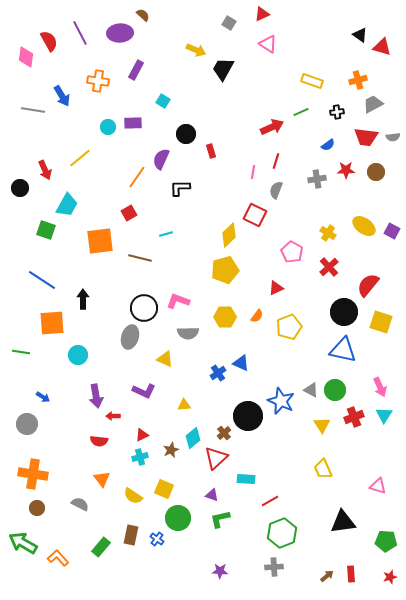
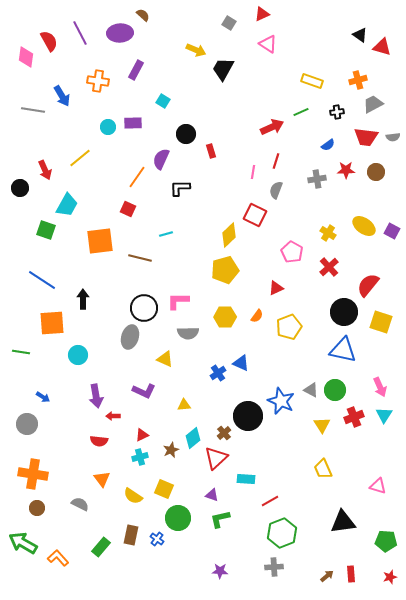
red square at (129, 213): moved 1 px left, 4 px up; rotated 35 degrees counterclockwise
pink L-shape at (178, 301): rotated 20 degrees counterclockwise
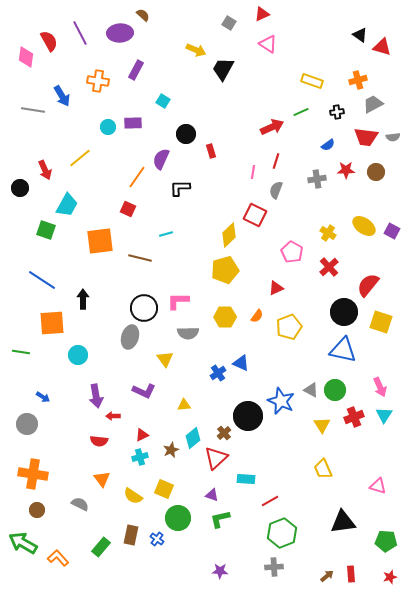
yellow triangle at (165, 359): rotated 30 degrees clockwise
brown circle at (37, 508): moved 2 px down
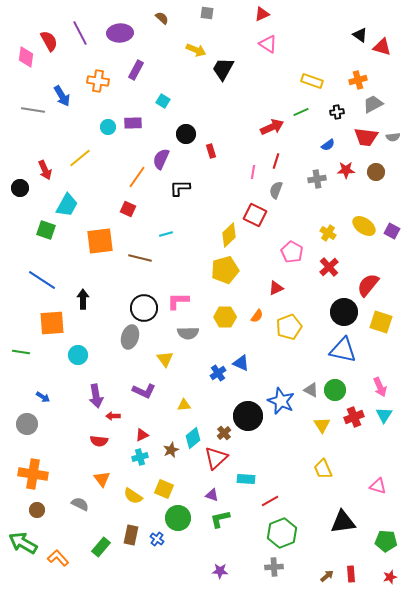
brown semicircle at (143, 15): moved 19 px right, 3 px down
gray square at (229, 23): moved 22 px left, 10 px up; rotated 24 degrees counterclockwise
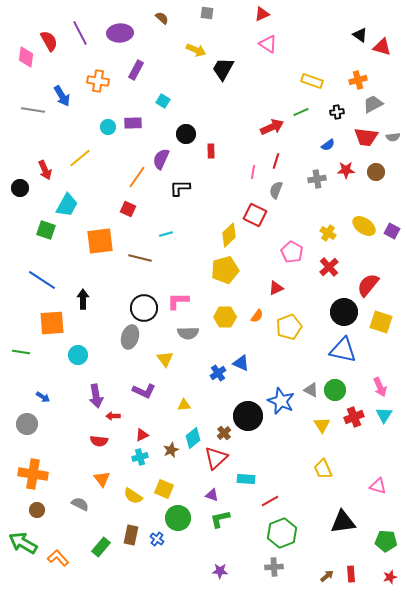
red rectangle at (211, 151): rotated 16 degrees clockwise
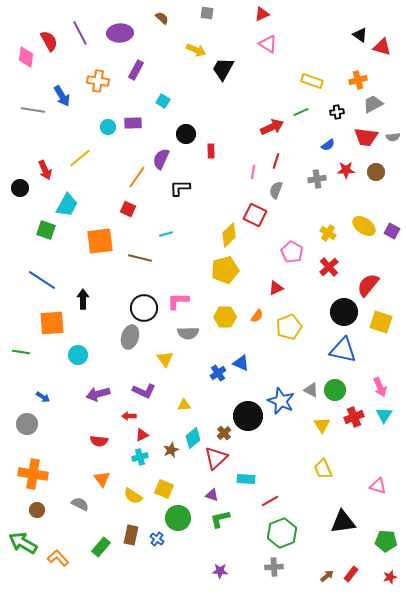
purple arrow at (96, 396): moved 2 px right, 2 px up; rotated 85 degrees clockwise
red arrow at (113, 416): moved 16 px right
red rectangle at (351, 574): rotated 42 degrees clockwise
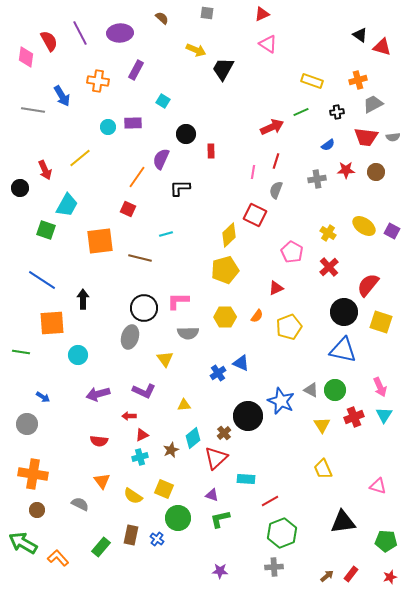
orange triangle at (102, 479): moved 2 px down
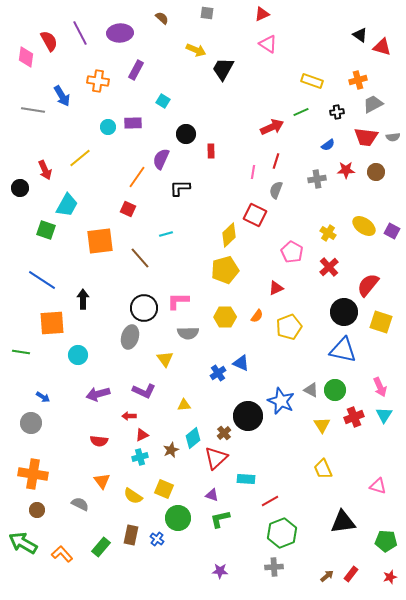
brown line at (140, 258): rotated 35 degrees clockwise
gray circle at (27, 424): moved 4 px right, 1 px up
orange L-shape at (58, 558): moved 4 px right, 4 px up
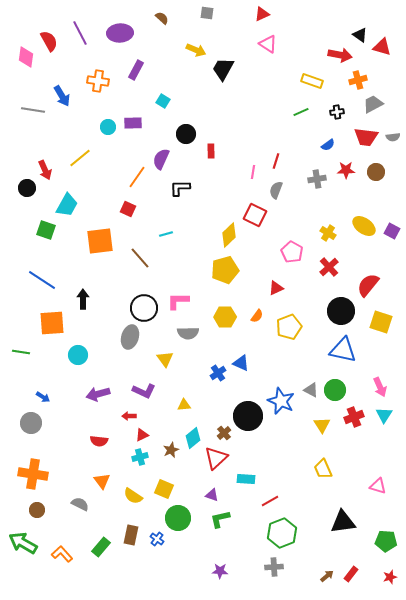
red arrow at (272, 127): moved 68 px right, 72 px up; rotated 35 degrees clockwise
black circle at (20, 188): moved 7 px right
black circle at (344, 312): moved 3 px left, 1 px up
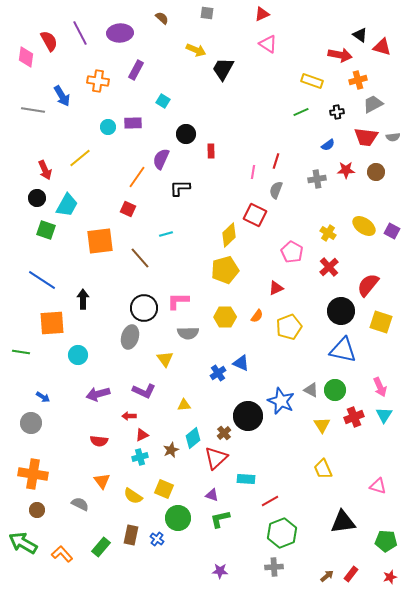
black circle at (27, 188): moved 10 px right, 10 px down
